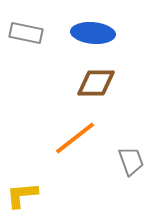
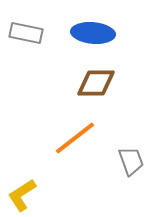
yellow L-shape: rotated 28 degrees counterclockwise
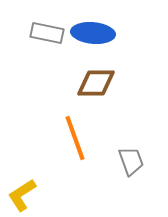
gray rectangle: moved 21 px right
orange line: rotated 72 degrees counterclockwise
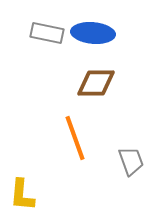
yellow L-shape: rotated 52 degrees counterclockwise
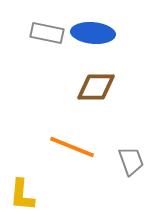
brown diamond: moved 4 px down
orange line: moved 3 px left, 9 px down; rotated 48 degrees counterclockwise
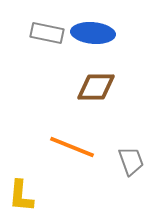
yellow L-shape: moved 1 px left, 1 px down
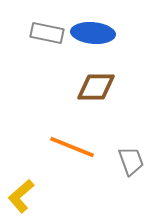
yellow L-shape: rotated 44 degrees clockwise
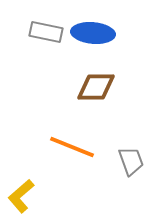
gray rectangle: moved 1 px left, 1 px up
